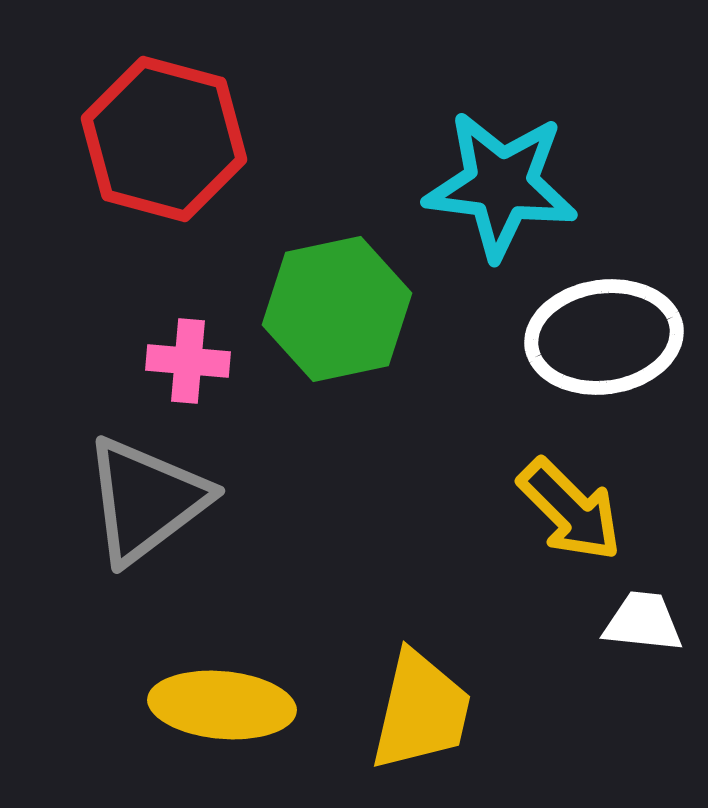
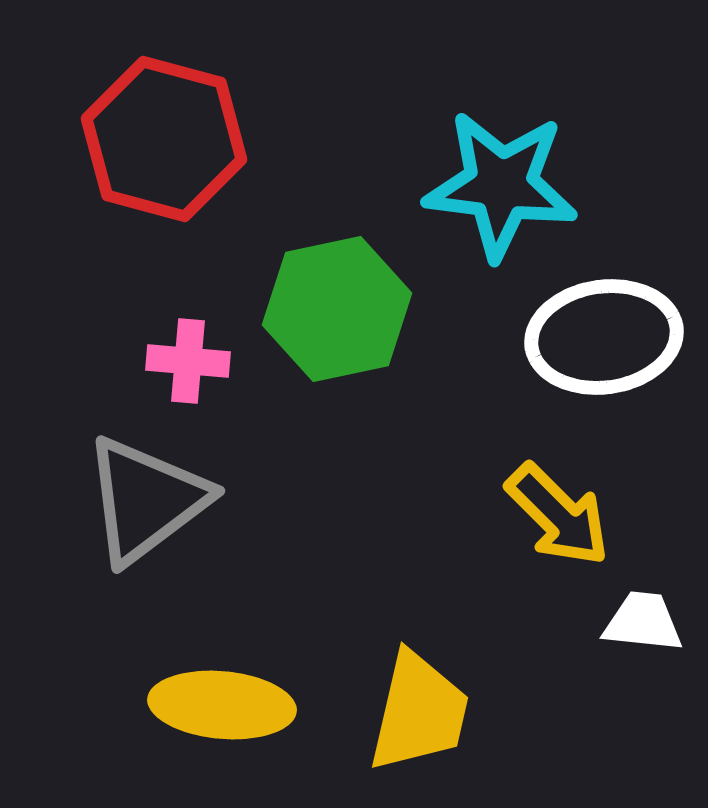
yellow arrow: moved 12 px left, 5 px down
yellow trapezoid: moved 2 px left, 1 px down
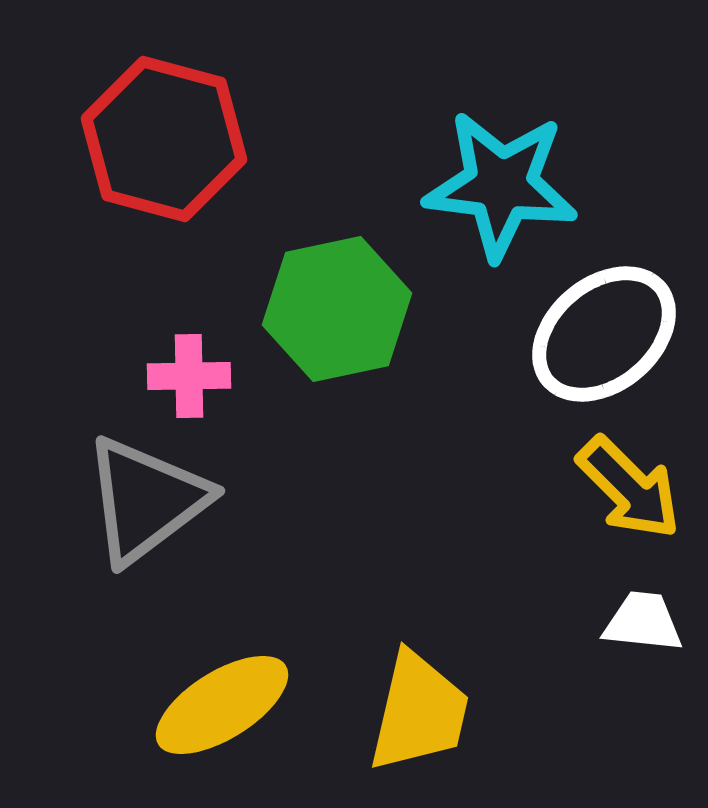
white ellipse: moved 3 px up; rotated 32 degrees counterclockwise
pink cross: moved 1 px right, 15 px down; rotated 6 degrees counterclockwise
yellow arrow: moved 71 px right, 27 px up
yellow ellipse: rotated 37 degrees counterclockwise
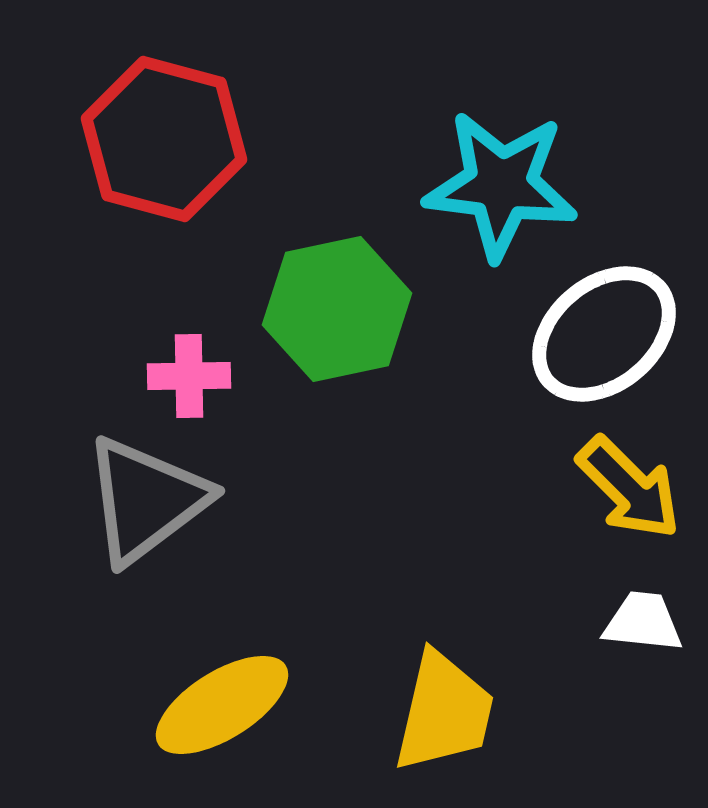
yellow trapezoid: moved 25 px right
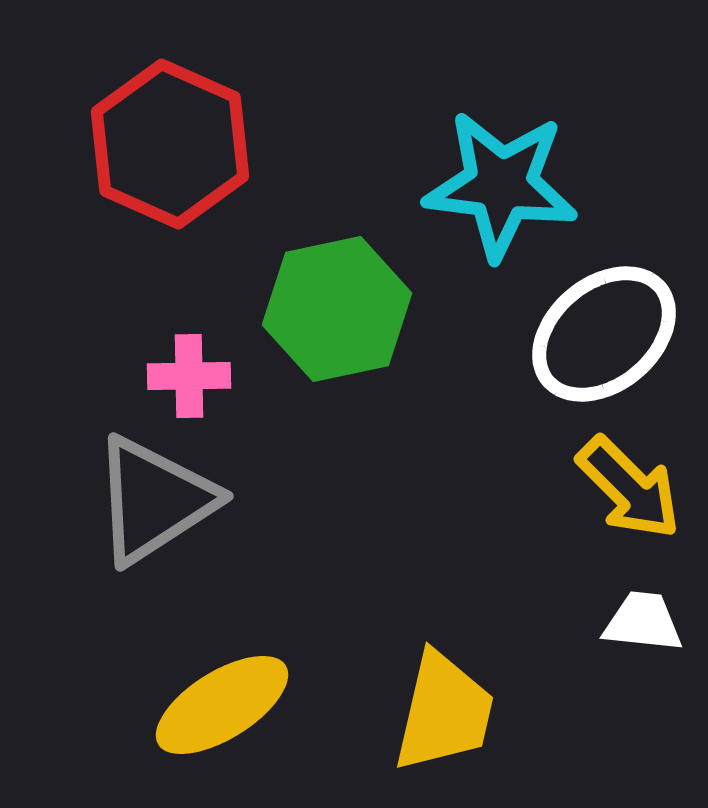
red hexagon: moved 6 px right, 5 px down; rotated 9 degrees clockwise
gray triangle: moved 8 px right; rotated 4 degrees clockwise
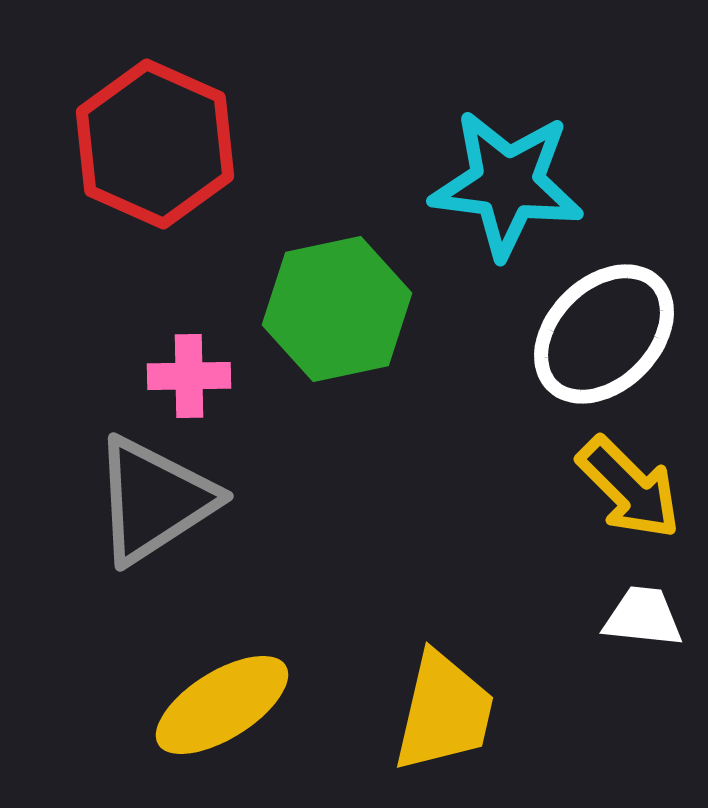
red hexagon: moved 15 px left
cyan star: moved 6 px right, 1 px up
white ellipse: rotated 5 degrees counterclockwise
white trapezoid: moved 5 px up
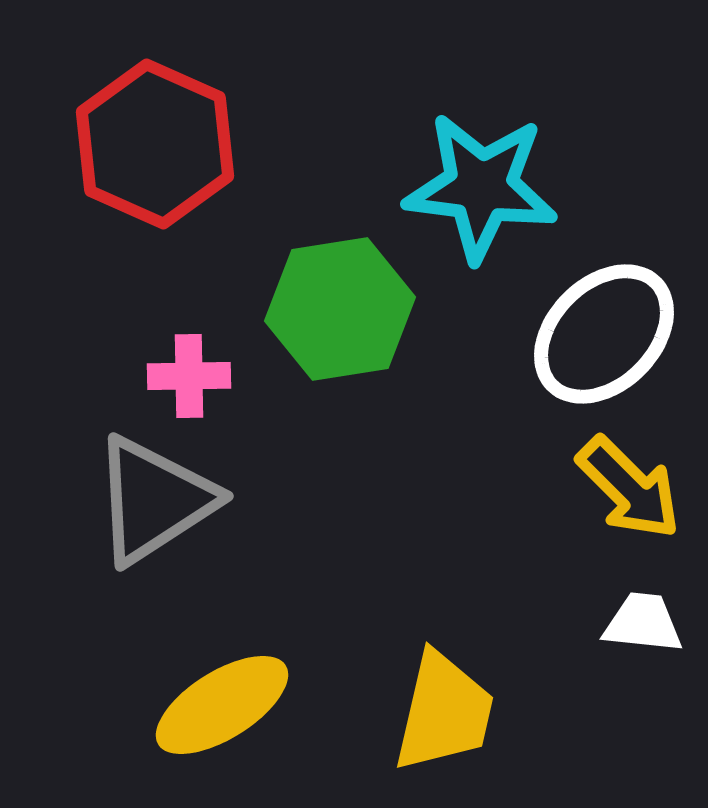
cyan star: moved 26 px left, 3 px down
green hexagon: moved 3 px right; rotated 3 degrees clockwise
white trapezoid: moved 6 px down
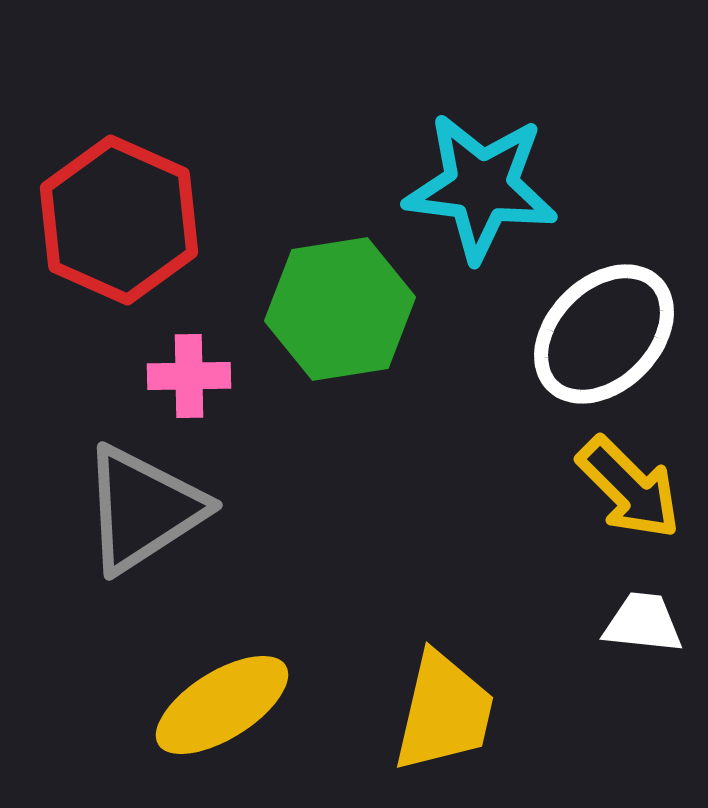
red hexagon: moved 36 px left, 76 px down
gray triangle: moved 11 px left, 9 px down
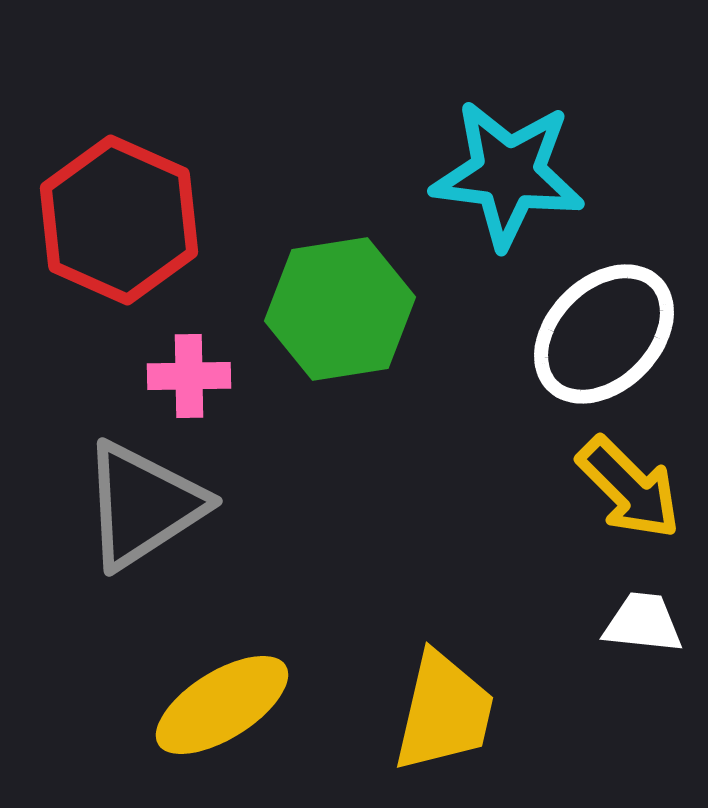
cyan star: moved 27 px right, 13 px up
gray triangle: moved 4 px up
